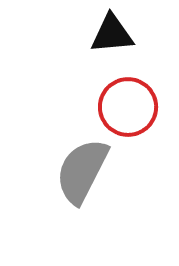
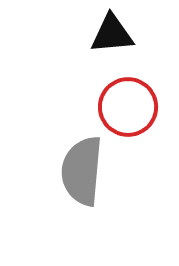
gray semicircle: rotated 22 degrees counterclockwise
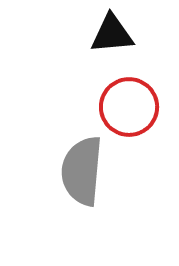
red circle: moved 1 px right
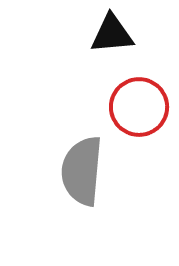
red circle: moved 10 px right
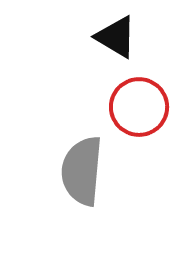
black triangle: moved 4 px right, 3 px down; rotated 36 degrees clockwise
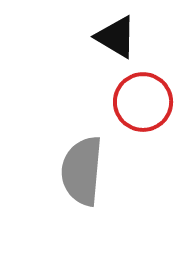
red circle: moved 4 px right, 5 px up
